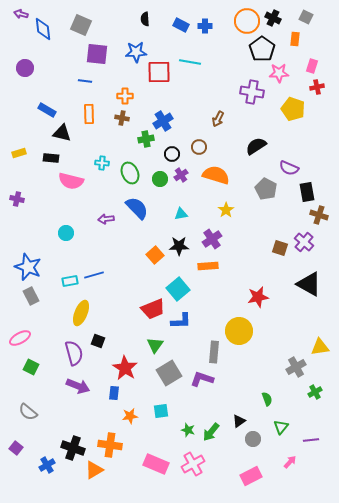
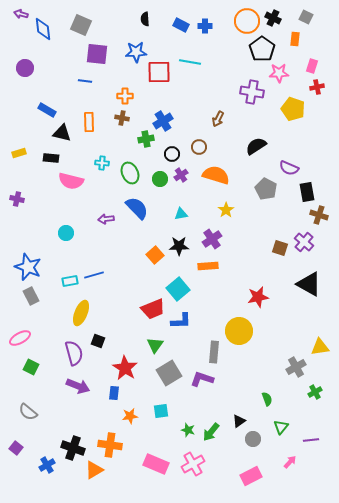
orange rectangle at (89, 114): moved 8 px down
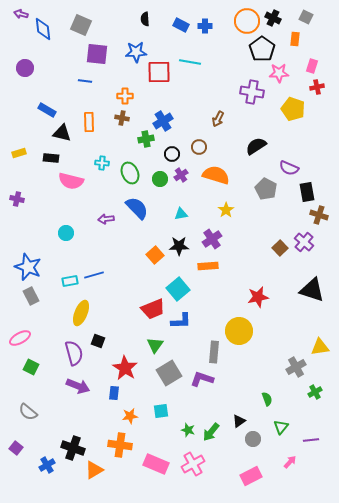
brown square at (280, 248): rotated 28 degrees clockwise
black triangle at (309, 284): moved 3 px right, 6 px down; rotated 12 degrees counterclockwise
orange cross at (110, 445): moved 10 px right
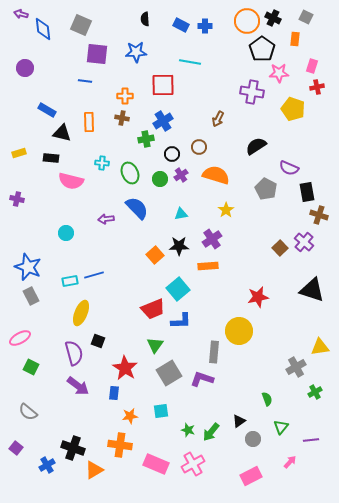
red square at (159, 72): moved 4 px right, 13 px down
purple arrow at (78, 386): rotated 15 degrees clockwise
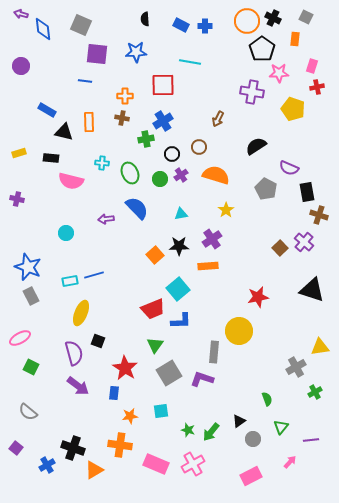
purple circle at (25, 68): moved 4 px left, 2 px up
black triangle at (62, 133): moved 2 px right, 1 px up
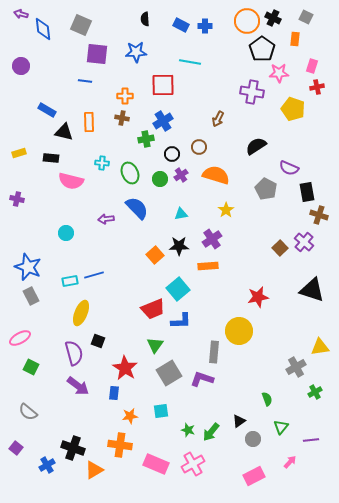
pink rectangle at (251, 476): moved 3 px right
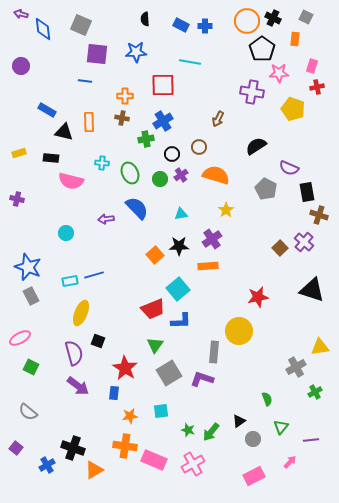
orange cross at (120, 445): moved 5 px right, 1 px down
pink rectangle at (156, 464): moved 2 px left, 4 px up
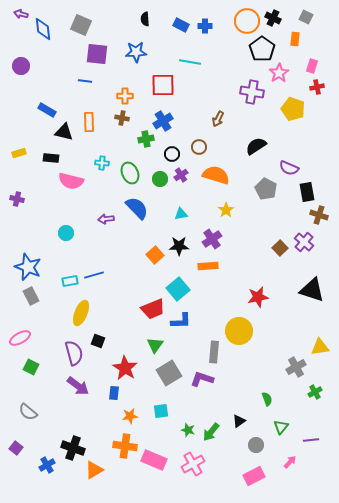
pink star at (279, 73): rotated 30 degrees counterclockwise
gray circle at (253, 439): moved 3 px right, 6 px down
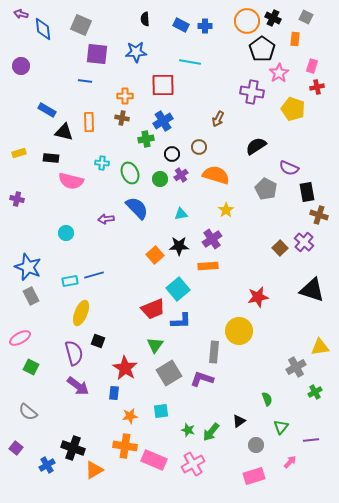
pink rectangle at (254, 476): rotated 10 degrees clockwise
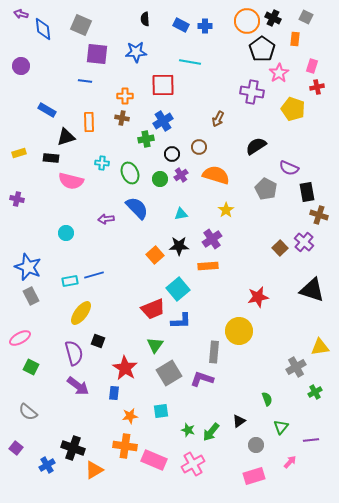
black triangle at (64, 132): moved 2 px right, 5 px down; rotated 30 degrees counterclockwise
yellow ellipse at (81, 313): rotated 15 degrees clockwise
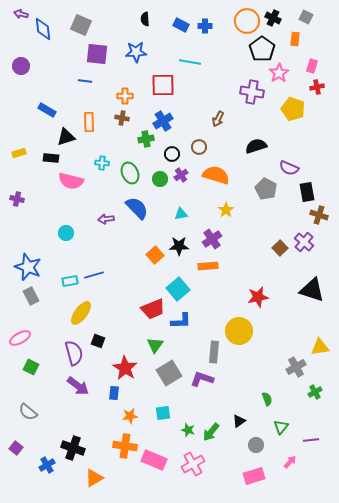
black semicircle at (256, 146): rotated 15 degrees clockwise
cyan square at (161, 411): moved 2 px right, 2 px down
orange triangle at (94, 470): moved 8 px down
